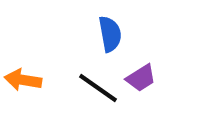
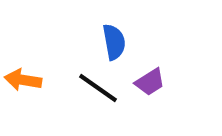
blue semicircle: moved 4 px right, 8 px down
purple trapezoid: moved 9 px right, 4 px down
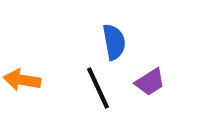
orange arrow: moved 1 px left
black line: rotated 30 degrees clockwise
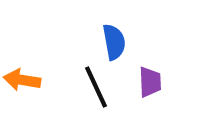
purple trapezoid: rotated 60 degrees counterclockwise
black line: moved 2 px left, 1 px up
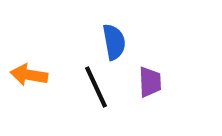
orange arrow: moved 7 px right, 5 px up
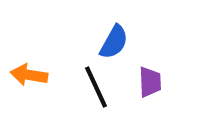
blue semicircle: rotated 39 degrees clockwise
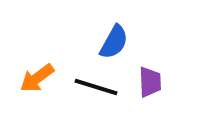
orange arrow: moved 8 px right, 3 px down; rotated 45 degrees counterclockwise
black line: rotated 48 degrees counterclockwise
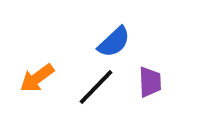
blue semicircle: rotated 18 degrees clockwise
black line: rotated 63 degrees counterclockwise
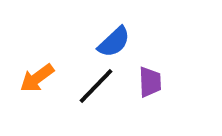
black line: moved 1 px up
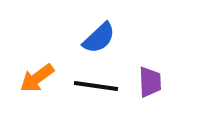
blue semicircle: moved 15 px left, 4 px up
black line: rotated 54 degrees clockwise
